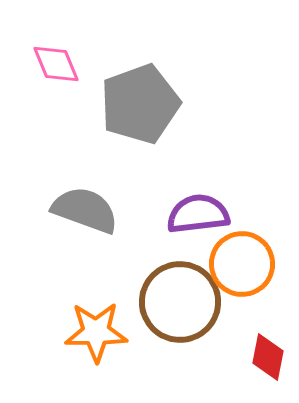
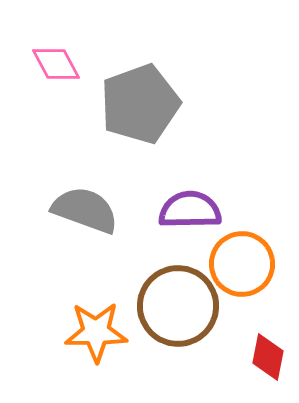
pink diamond: rotated 6 degrees counterclockwise
purple semicircle: moved 8 px left, 4 px up; rotated 6 degrees clockwise
brown circle: moved 2 px left, 4 px down
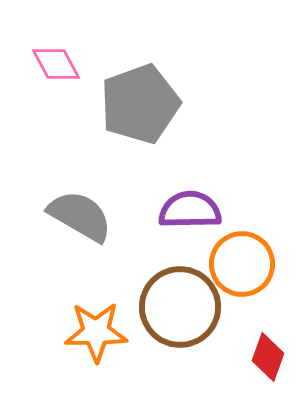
gray semicircle: moved 5 px left, 6 px down; rotated 10 degrees clockwise
brown circle: moved 2 px right, 1 px down
red diamond: rotated 9 degrees clockwise
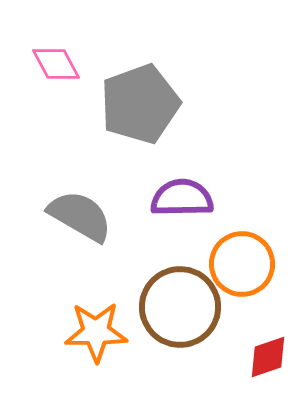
purple semicircle: moved 8 px left, 12 px up
red diamond: rotated 51 degrees clockwise
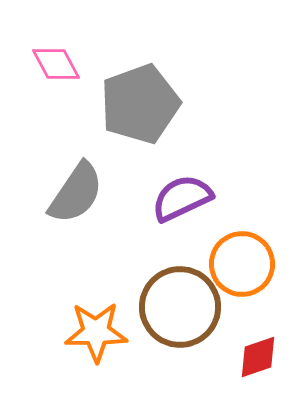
purple semicircle: rotated 24 degrees counterclockwise
gray semicircle: moved 4 px left, 23 px up; rotated 94 degrees clockwise
red diamond: moved 10 px left
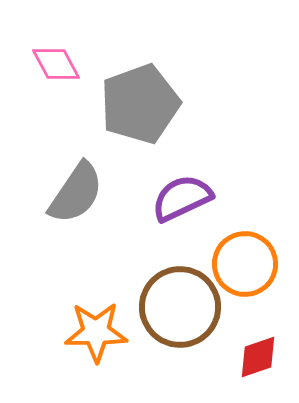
orange circle: moved 3 px right
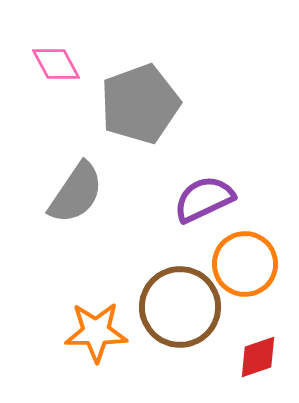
purple semicircle: moved 22 px right, 1 px down
